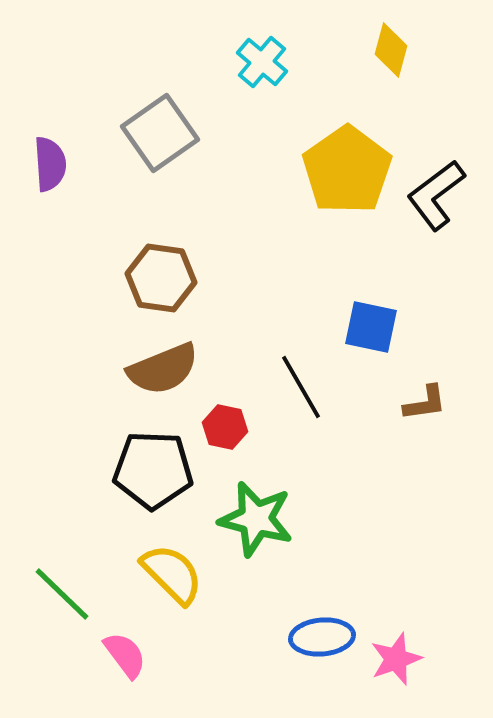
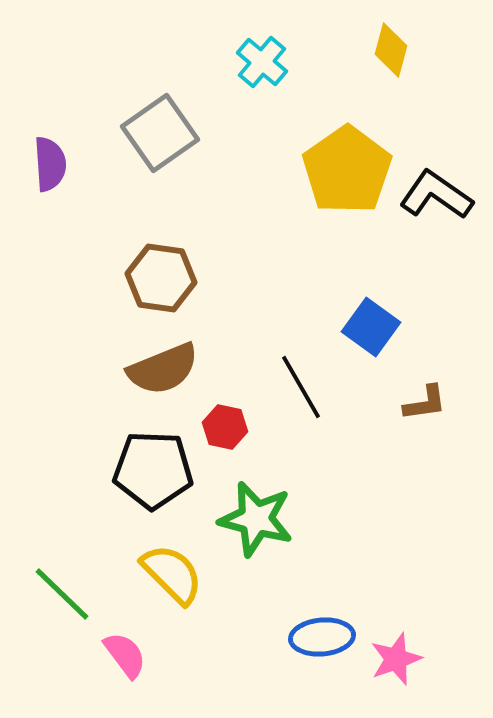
black L-shape: rotated 72 degrees clockwise
blue square: rotated 24 degrees clockwise
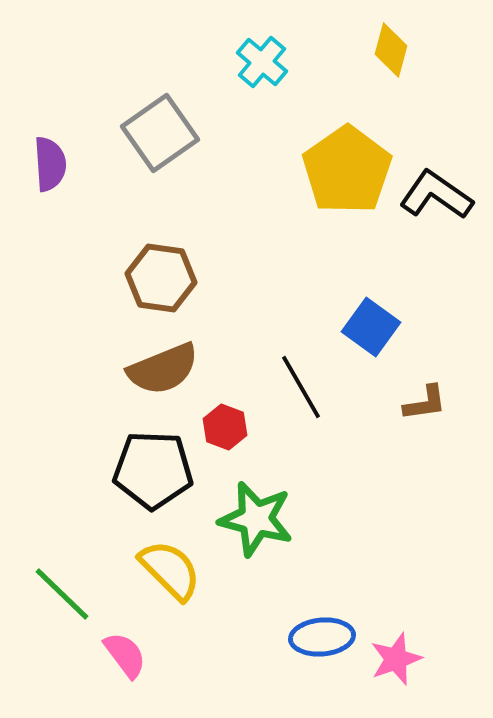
red hexagon: rotated 9 degrees clockwise
yellow semicircle: moved 2 px left, 4 px up
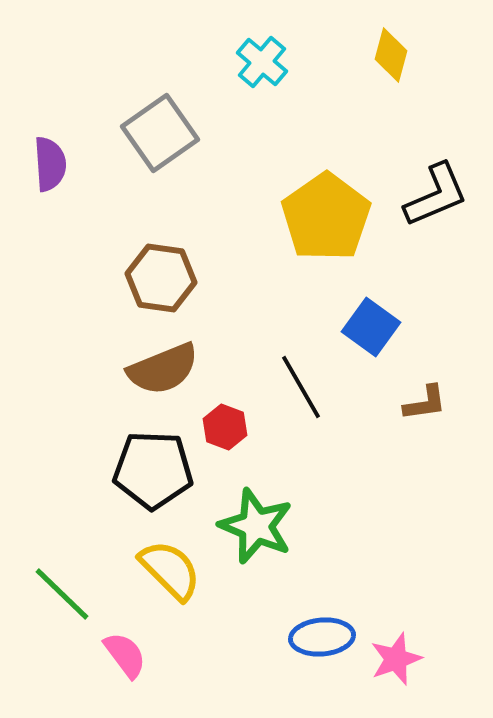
yellow diamond: moved 5 px down
yellow pentagon: moved 21 px left, 47 px down
black L-shape: rotated 122 degrees clockwise
green star: moved 7 px down; rotated 8 degrees clockwise
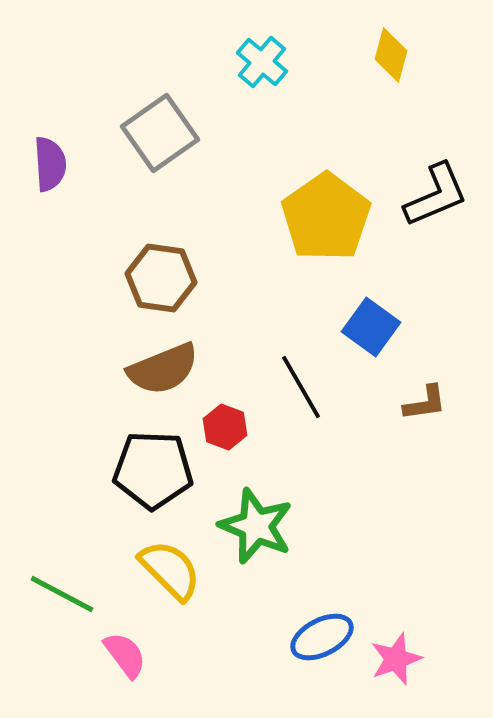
green line: rotated 16 degrees counterclockwise
blue ellipse: rotated 22 degrees counterclockwise
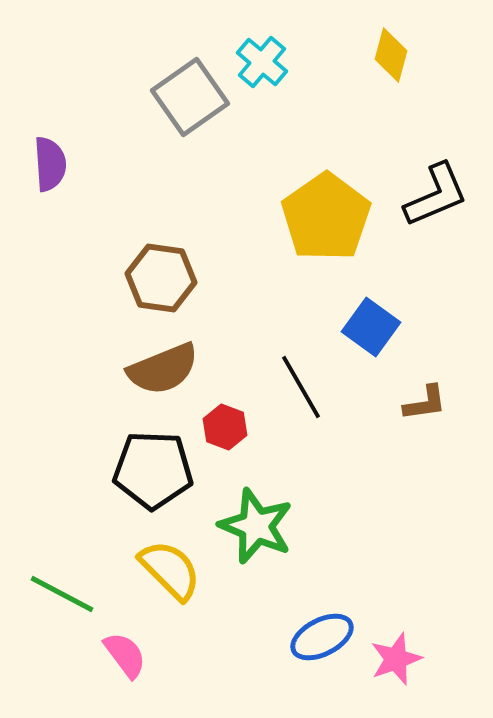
gray square: moved 30 px right, 36 px up
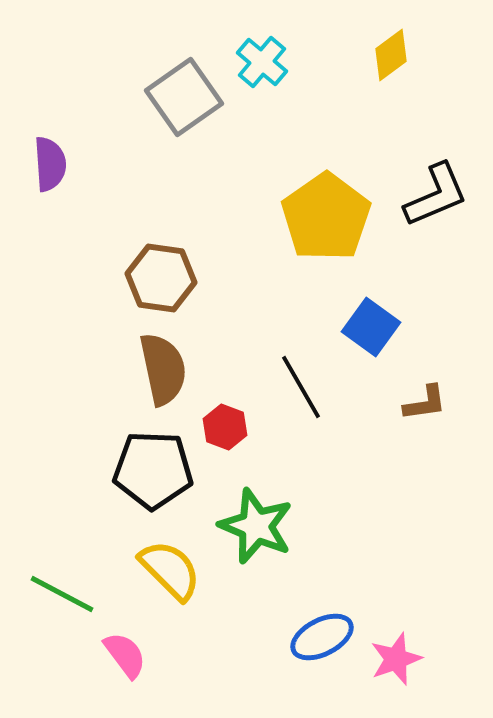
yellow diamond: rotated 38 degrees clockwise
gray square: moved 6 px left
brown semicircle: rotated 80 degrees counterclockwise
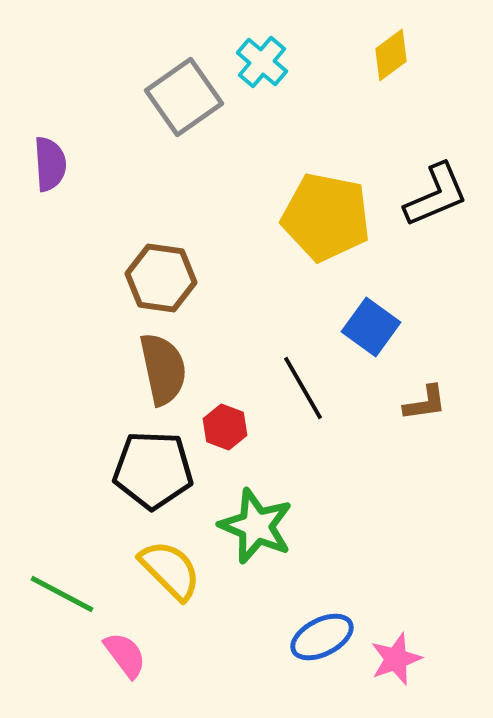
yellow pentagon: rotated 26 degrees counterclockwise
black line: moved 2 px right, 1 px down
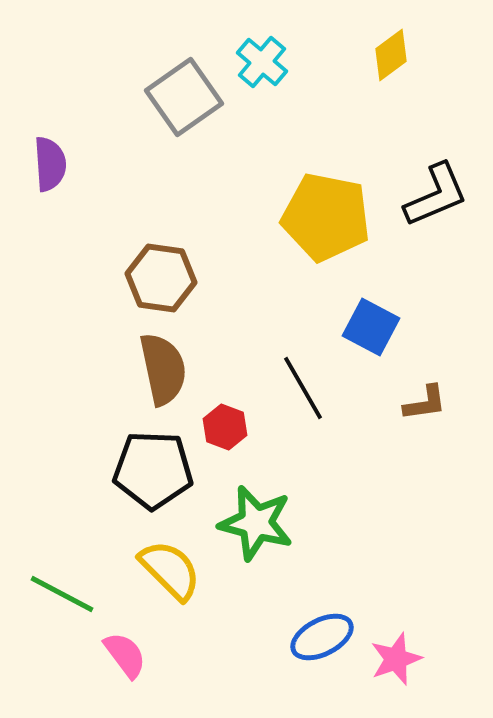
blue square: rotated 8 degrees counterclockwise
green star: moved 3 px up; rotated 8 degrees counterclockwise
